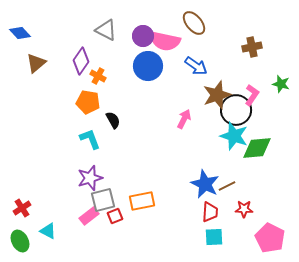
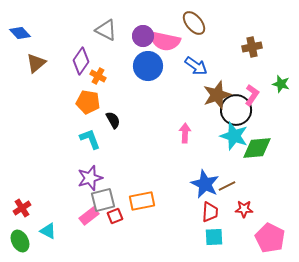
pink arrow: moved 1 px right, 14 px down; rotated 24 degrees counterclockwise
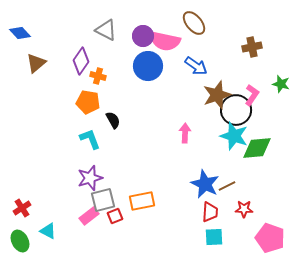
orange cross: rotated 14 degrees counterclockwise
pink pentagon: rotated 8 degrees counterclockwise
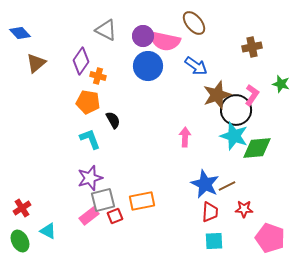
pink arrow: moved 4 px down
cyan square: moved 4 px down
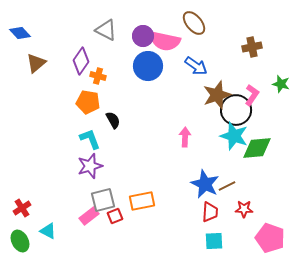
purple star: moved 12 px up
